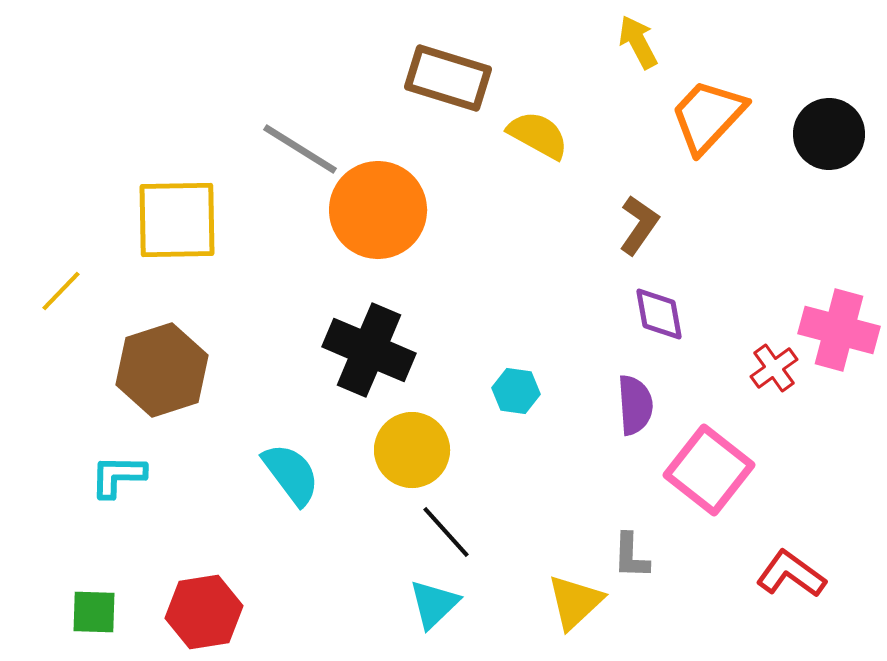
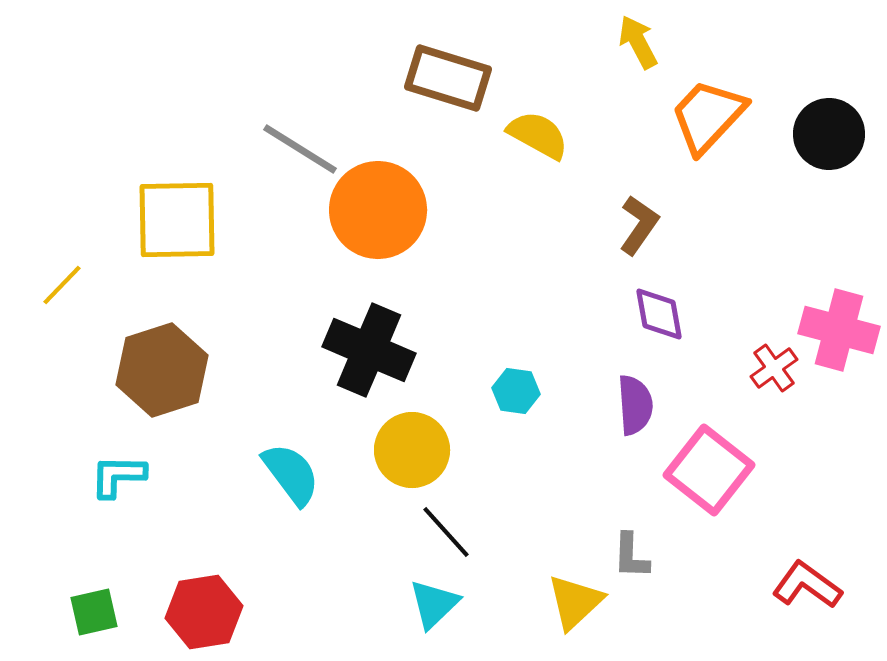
yellow line: moved 1 px right, 6 px up
red L-shape: moved 16 px right, 11 px down
green square: rotated 15 degrees counterclockwise
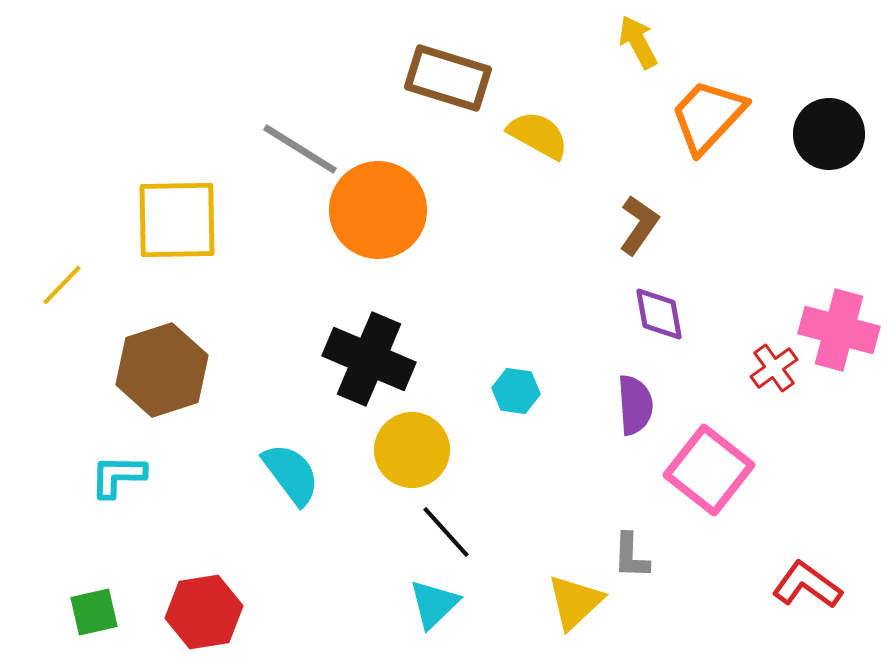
black cross: moved 9 px down
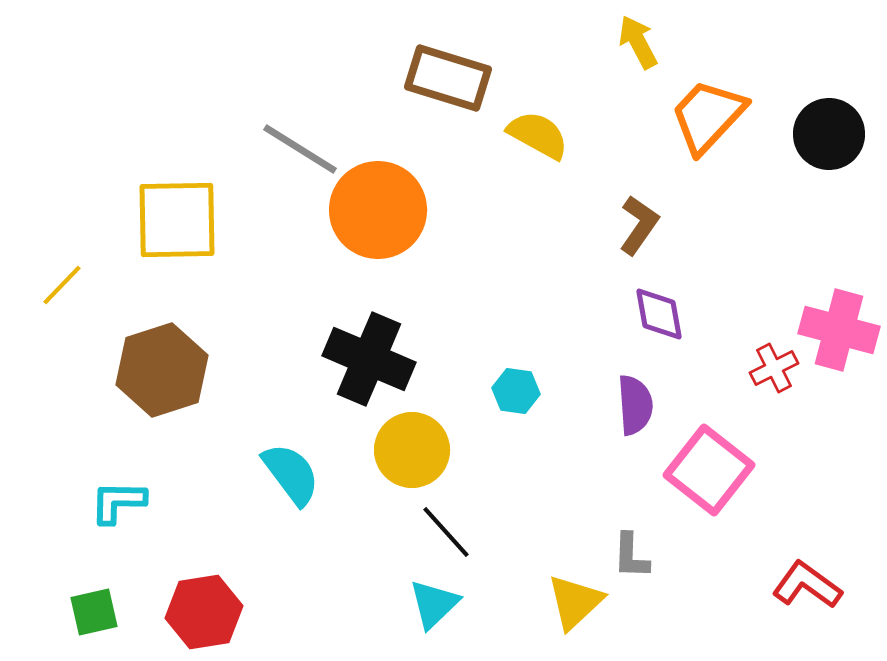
red cross: rotated 9 degrees clockwise
cyan L-shape: moved 26 px down
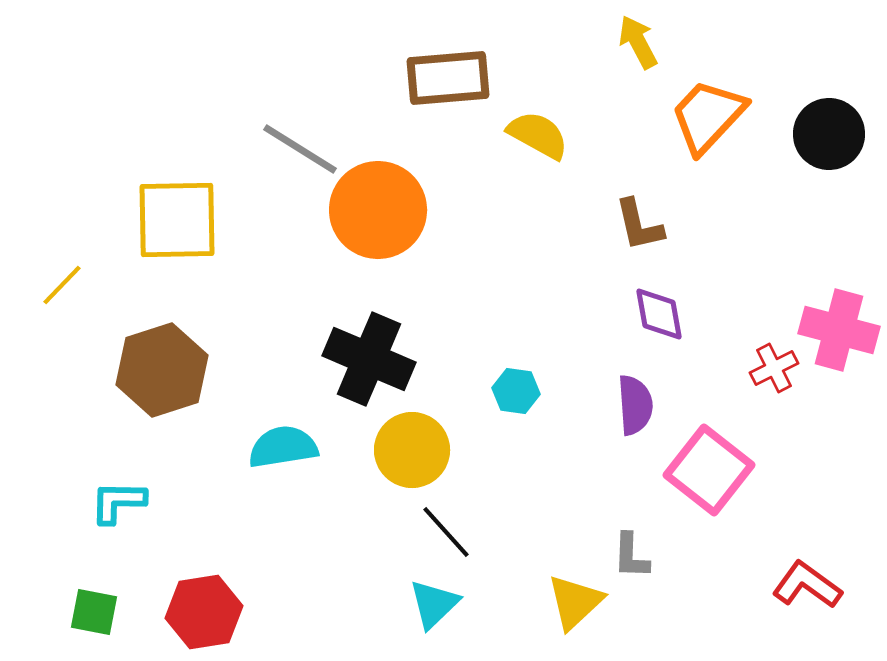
brown rectangle: rotated 22 degrees counterclockwise
brown L-shape: rotated 132 degrees clockwise
cyan semicircle: moved 8 px left, 27 px up; rotated 62 degrees counterclockwise
green square: rotated 24 degrees clockwise
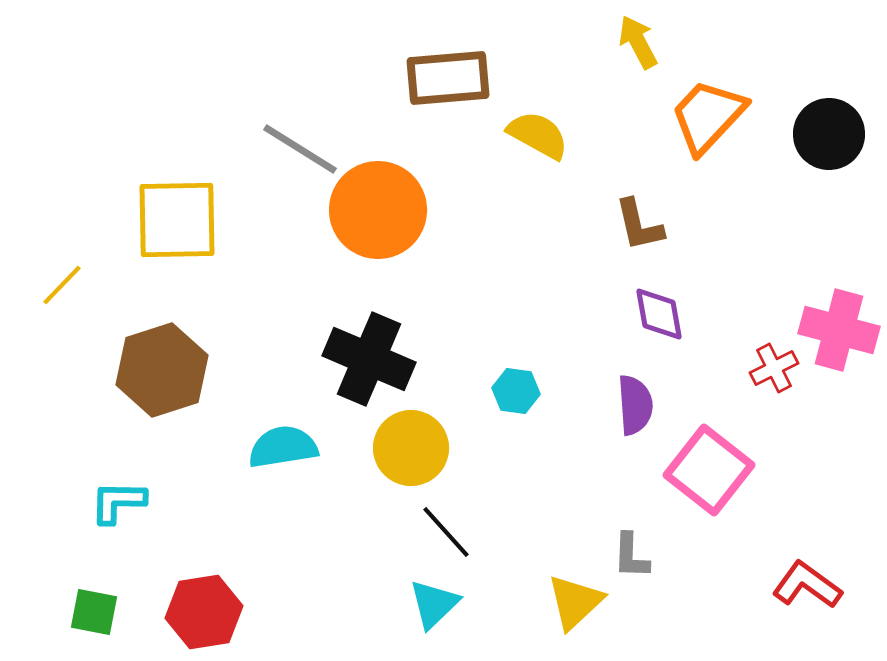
yellow circle: moved 1 px left, 2 px up
